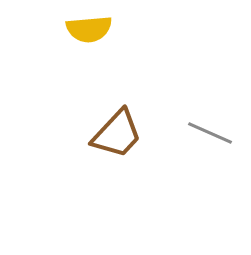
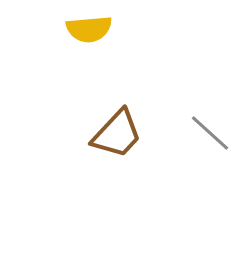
gray line: rotated 18 degrees clockwise
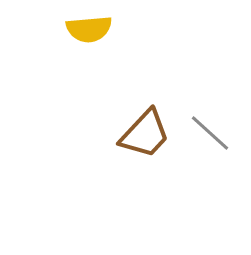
brown trapezoid: moved 28 px right
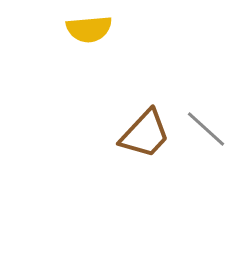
gray line: moved 4 px left, 4 px up
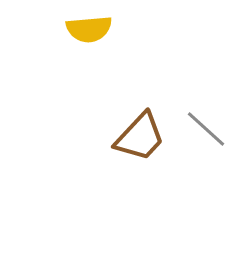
brown trapezoid: moved 5 px left, 3 px down
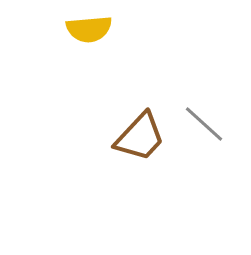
gray line: moved 2 px left, 5 px up
